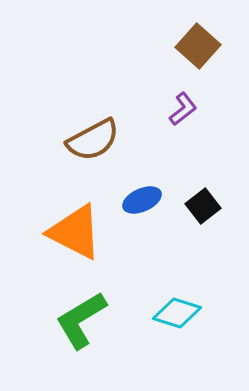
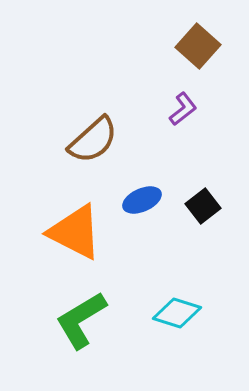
brown semicircle: rotated 14 degrees counterclockwise
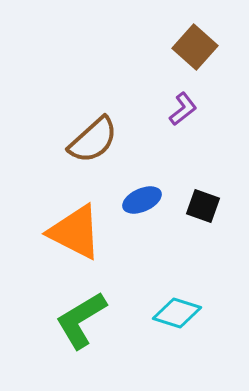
brown square: moved 3 px left, 1 px down
black square: rotated 32 degrees counterclockwise
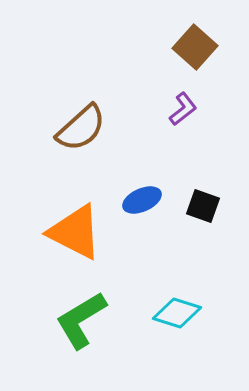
brown semicircle: moved 12 px left, 12 px up
